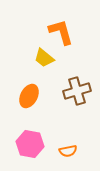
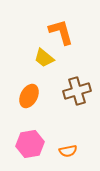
pink hexagon: rotated 20 degrees counterclockwise
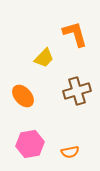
orange L-shape: moved 14 px right, 2 px down
yellow trapezoid: rotated 85 degrees counterclockwise
orange ellipse: moved 6 px left; rotated 70 degrees counterclockwise
orange semicircle: moved 2 px right, 1 px down
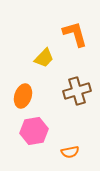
orange ellipse: rotated 60 degrees clockwise
pink hexagon: moved 4 px right, 13 px up
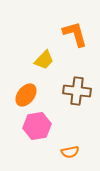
yellow trapezoid: moved 2 px down
brown cross: rotated 24 degrees clockwise
orange ellipse: moved 3 px right, 1 px up; rotated 20 degrees clockwise
pink hexagon: moved 3 px right, 5 px up
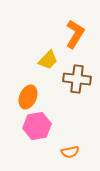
orange L-shape: rotated 48 degrees clockwise
yellow trapezoid: moved 4 px right
brown cross: moved 12 px up
orange ellipse: moved 2 px right, 2 px down; rotated 15 degrees counterclockwise
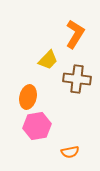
orange ellipse: rotated 10 degrees counterclockwise
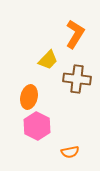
orange ellipse: moved 1 px right
pink hexagon: rotated 24 degrees counterclockwise
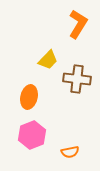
orange L-shape: moved 3 px right, 10 px up
pink hexagon: moved 5 px left, 9 px down; rotated 12 degrees clockwise
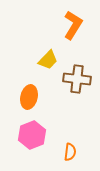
orange L-shape: moved 5 px left, 1 px down
orange semicircle: rotated 72 degrees counterclockwise
